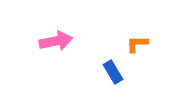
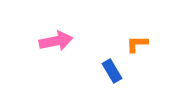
blue rectangle: moved 1 px left, 1 px up
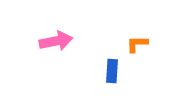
blue rectangle: rotated 35 degrees clockwise
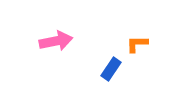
blue rectangle: moved 1 px left, 2 px up; rotated 30 degrees clockwise
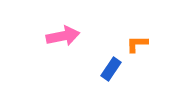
pink arrow: moved 7 px right, 5 px up
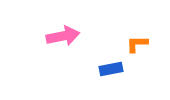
blue rectangle: rotated 45 degrees clockwise
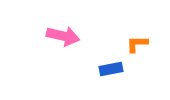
pink arrow: rotated 24 degrees clockwise
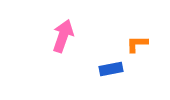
pink arrow: rotated 84 degrees counterclockwise
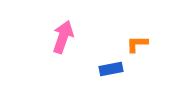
pink arrow: moved 1 px down
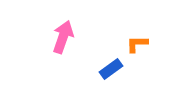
blue rectangle: rotated 25 degrees counterclockwise
